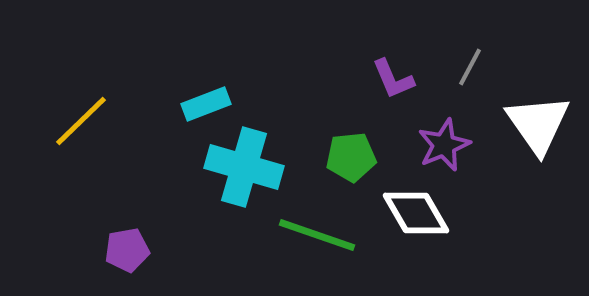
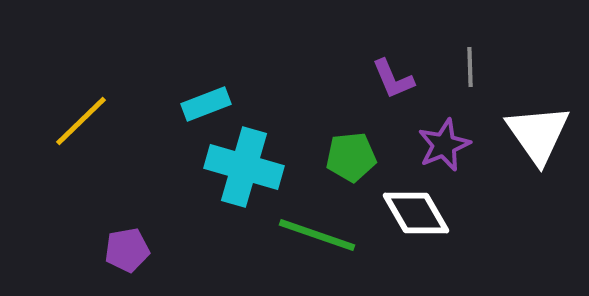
gray line: rotated 30 degrees counterclockwise
white triangle: moved 10 px down
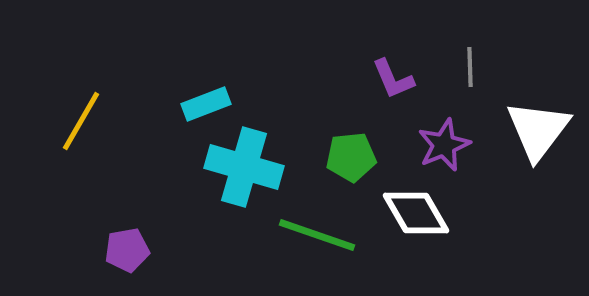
yellow line: rotated 16 degrees counterclockwise
white triangle: moved 4 px up; rotated 12 degrees clockwise
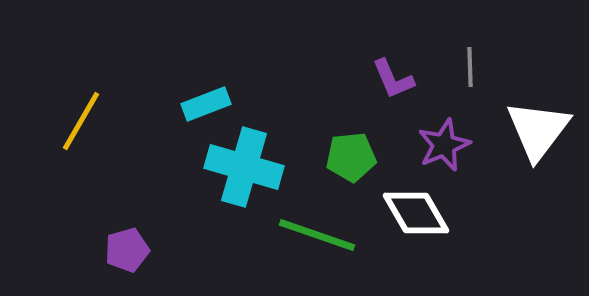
purple pentagon: rotated 6 degrees counterclockwise
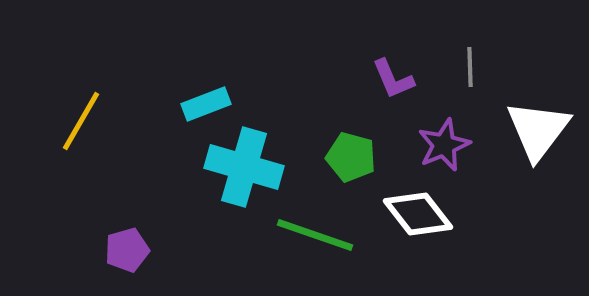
green pentagon: rotated 21 degrees clockwise
white diamond: moved 2 px right, 1 px down; rotated 8 degrees counterclockwise
green line: moved 2 px left
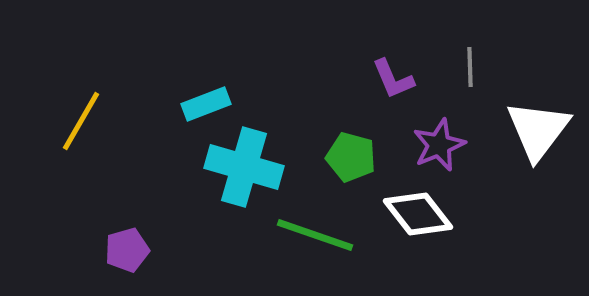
purple star: moved 5 px left
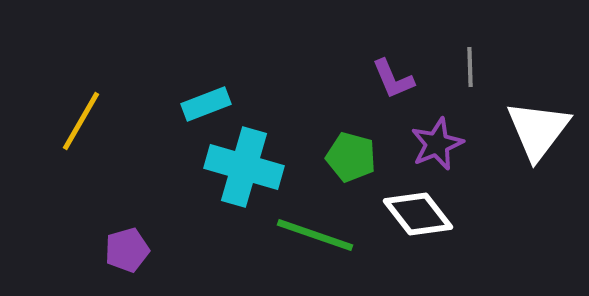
purple star: moved 2 px left, 1 px up
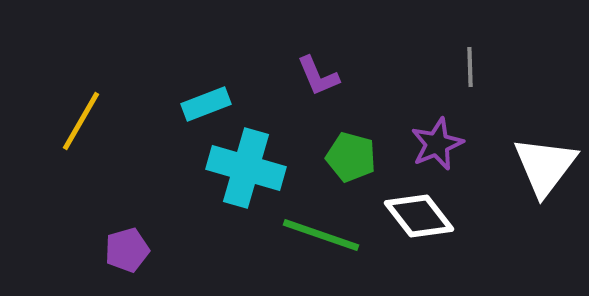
purple L-shape: moved 75 px left, 3 px up
white triangle: moved 7 px right, 36 px down
cyan cross: moved 2 px right, 1 px down
white diamond: moved 1 px right, 2 px down
green line: moved 6 px right
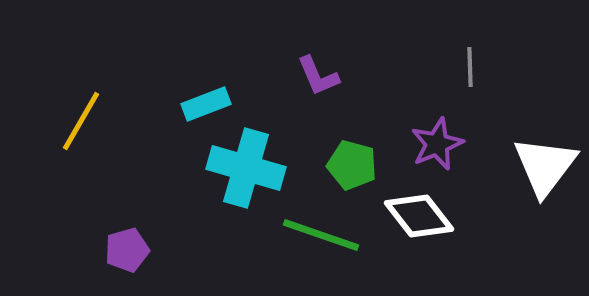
green pentagon: moved 1 px right, 8 px down
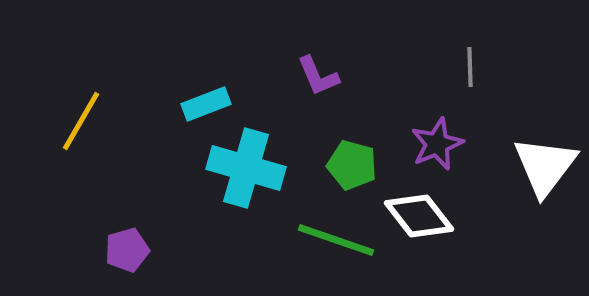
green line: moved 15 px right, 5 px down
